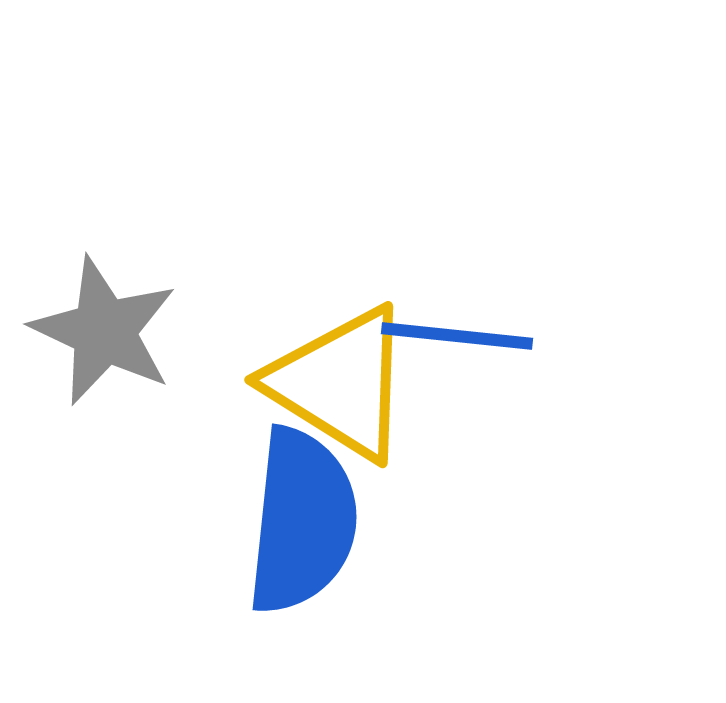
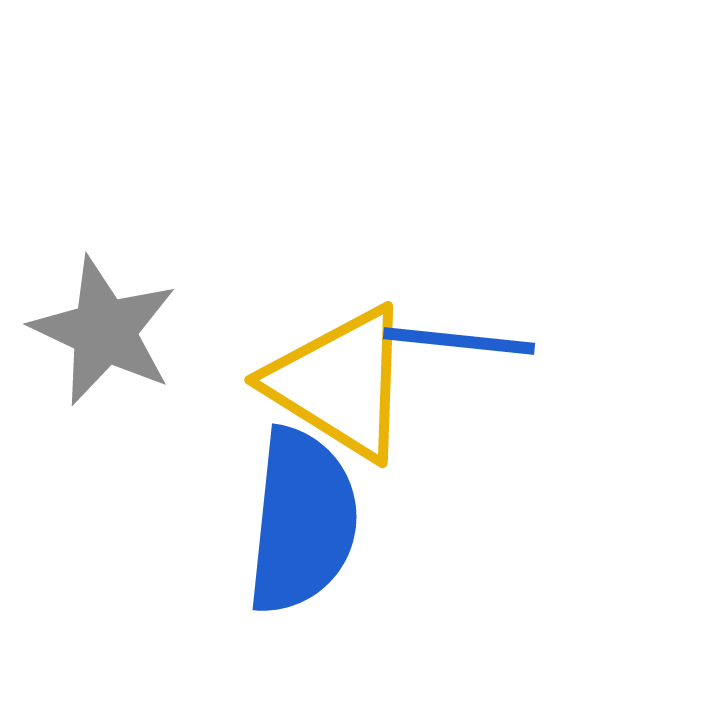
blue line: moved 2 px right, 5 px down
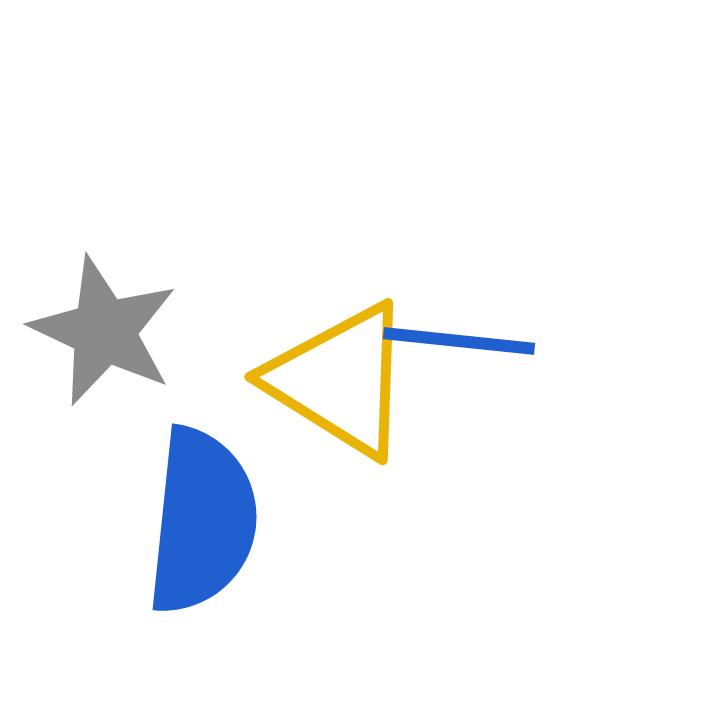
yellow triangle: moved 3 px up
blue semicircle: moved 100 px left
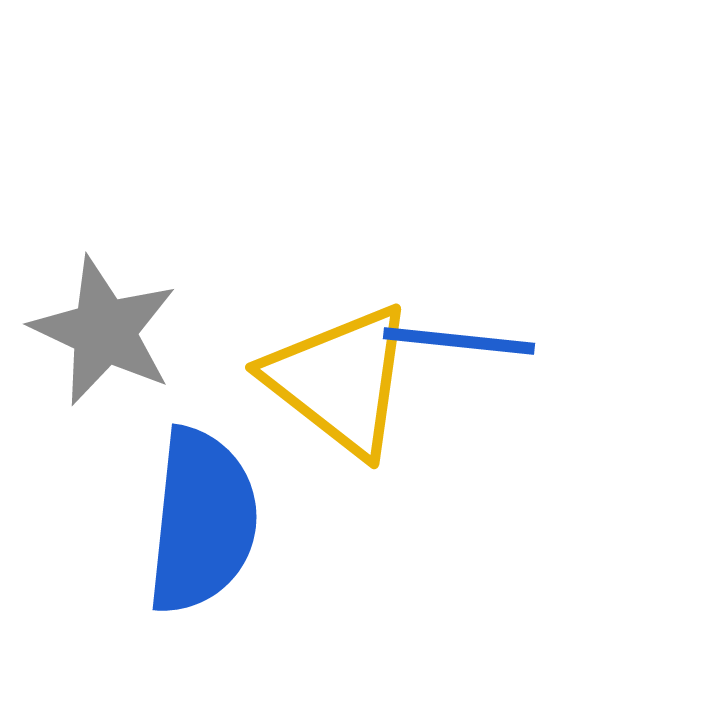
yellow triangle: rotated 6 degrees clockwise
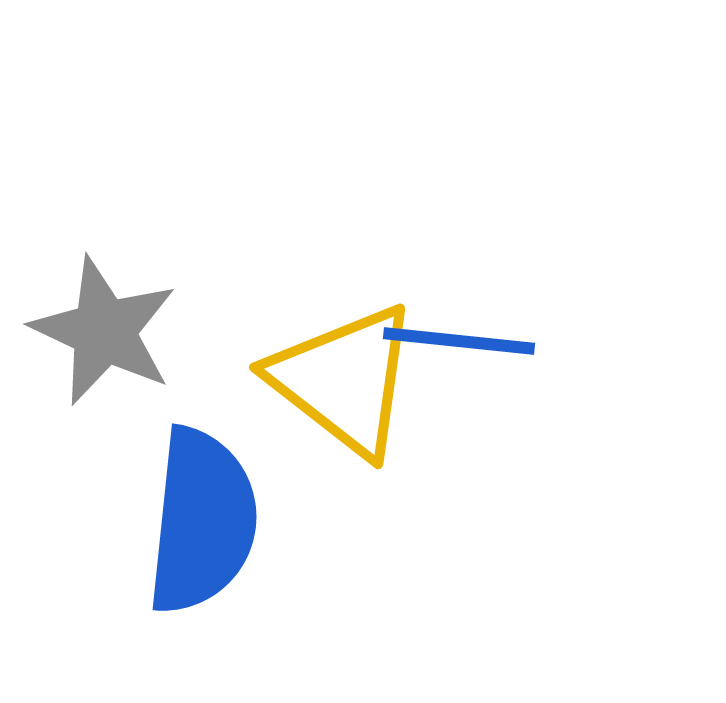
yellow triangle: moved 4 px right
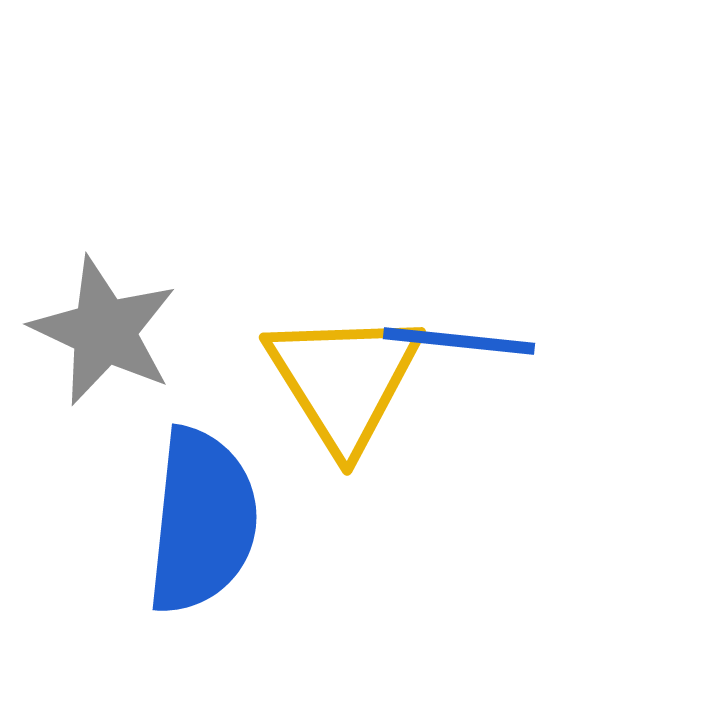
yellow triangle: rotated 20 degrees clockwise
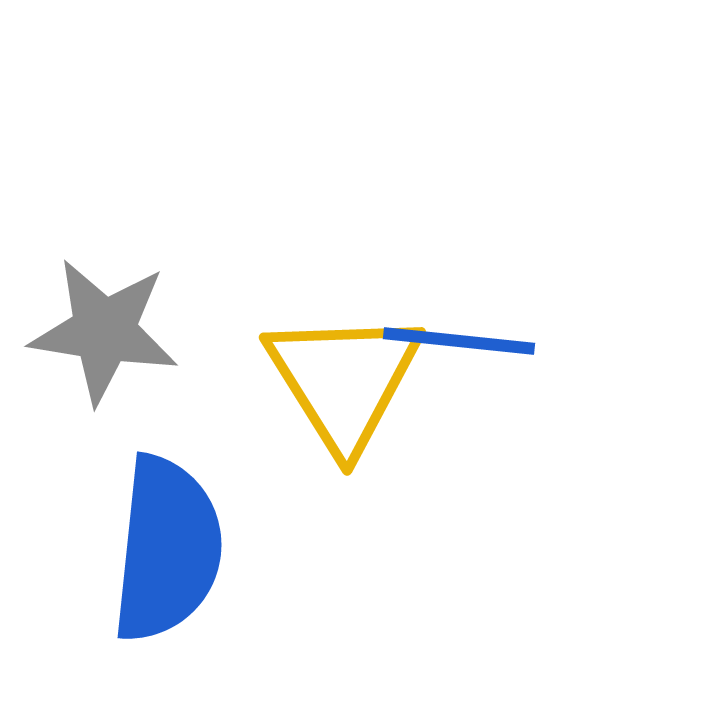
gray star: rotated 16 degrees counterclockwise
blue semicircle: moved 35 px left, 28 px down
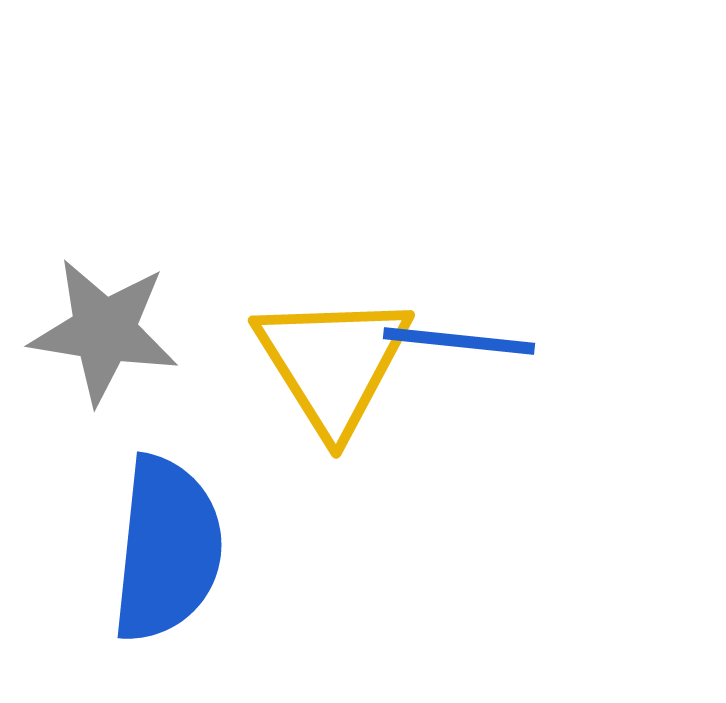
yellow triangle: moved 11 px left, 17 px up
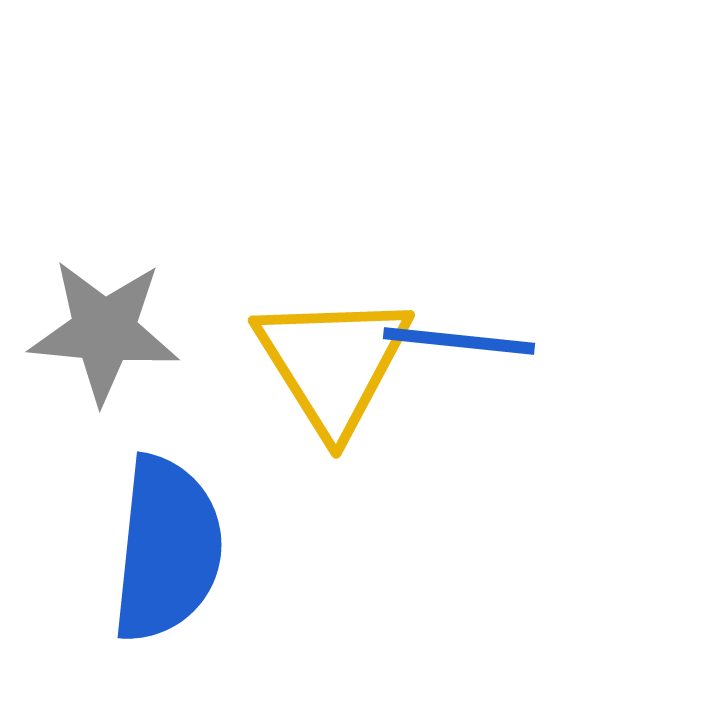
gray star: rotated 4 degrees counterclockwise
